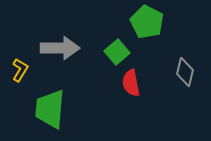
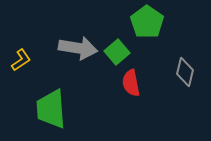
green pentagon: rotated 8 degrees clockwise
gray arrow: moved 18 px right; rotated 9 degrees clockwise
yellow L-shape: moved 1 px right, 10 px up; rotated 25 degrees clockwise
green trapezoid: moved 1 px right; rotated 9 degrees counterclockwise
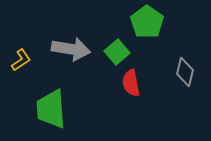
gray arrow: moved 7 px left, 1 px down
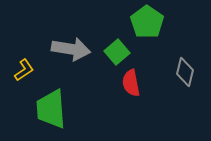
yellow L-shape: moved 3 px right, 10 px down
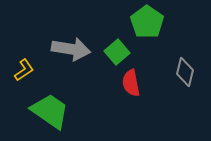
green trapezoid: moved 1 px left, 2 px down; rotated 129 degrees clockwise
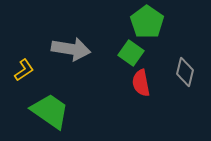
green square: moved 14 px right, 1 px down; rotated 15 degrees counterclockwise
red semicircle: moved 10 px right
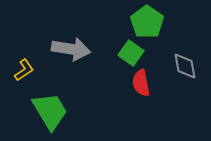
gray diamond: moved 6 px up; rotated 24 degrees counterclockwise
green trapezoid: rotated 24 degrees clockwise
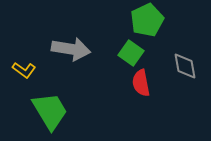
green pentagon: moved 2 px up; rotated 12 degrees clockwise
yellow L-shape: rotated 70 degrees clockwise
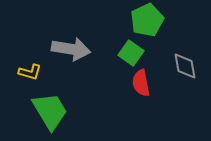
yellow L-shape: moved 6 px right, 2 px down; rotated 20 degrees counterclockwise
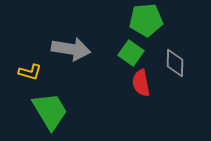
green pentagon: moved 1 px left; rotated 20 degrees clockwise
gray diamond: moved 10 px left, 3 px up; rotated 12 degrees clockwise
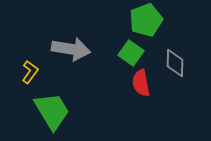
green pentagon: rotated 16 degrees counterclockwise
yellow L-shape: rotated 70 degrees counterclockwise
green trapezoid: moved 2 px right
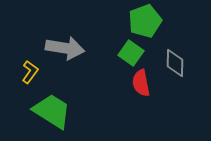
green pentagon: moved 1 px left, 1 px down
gray arrow: moved 6 px left, 1 px up
green trapezoid: rotated 27 degrees counterclockwise
